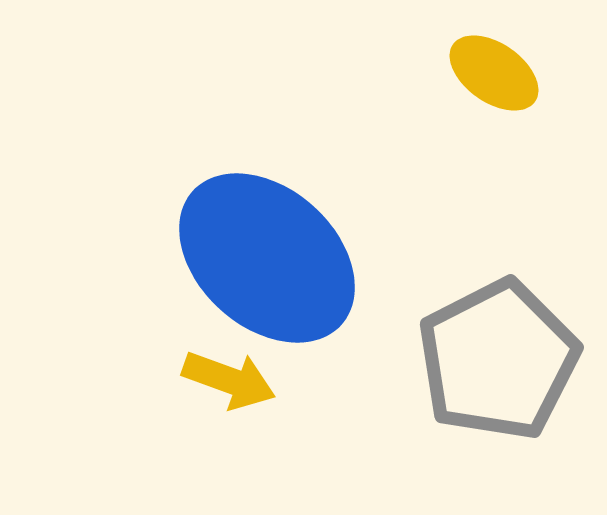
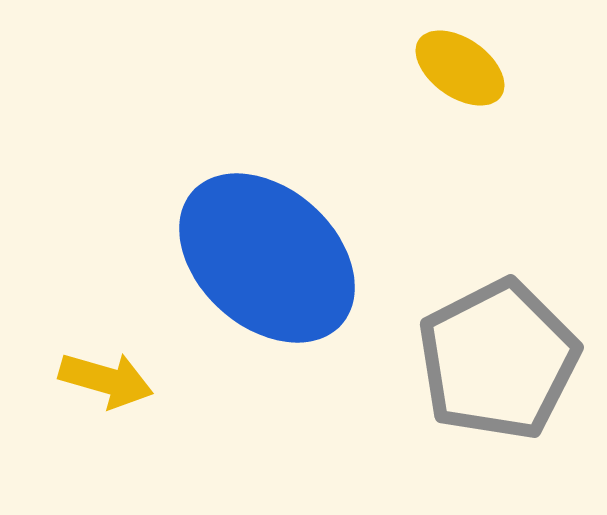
yellow ellipse: moved 34 px left, 5 px up
yellow arrow: moved 123 px left; rotated 4 degrees counterclockwise
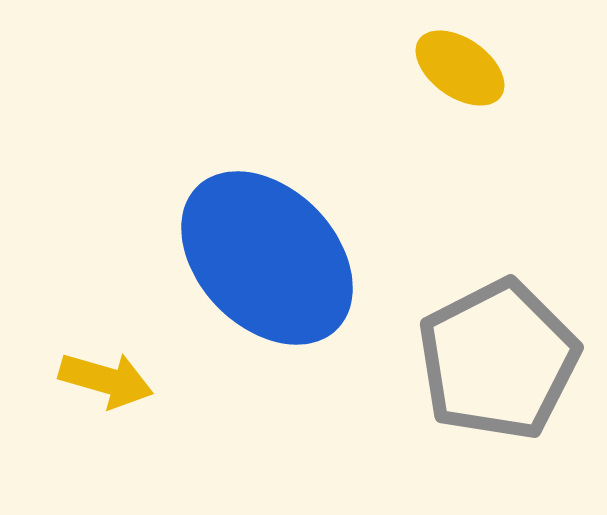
blue ellipse: rotated 4 degrees clockwise
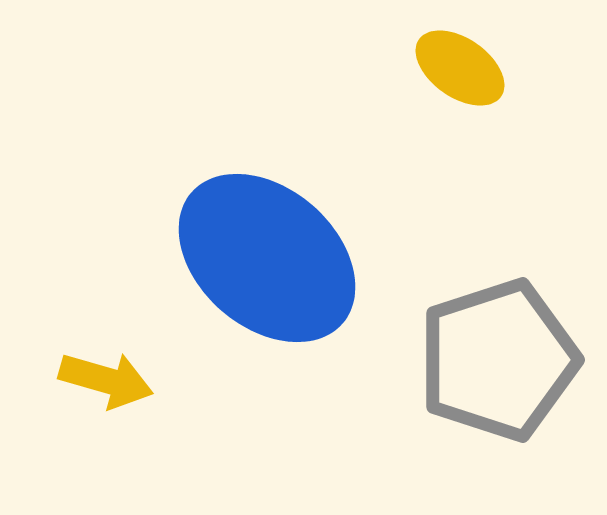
blue ellipse: rotated 5 degrees counterclockwise
gray pentagon: rotated 9 degrees clockwise
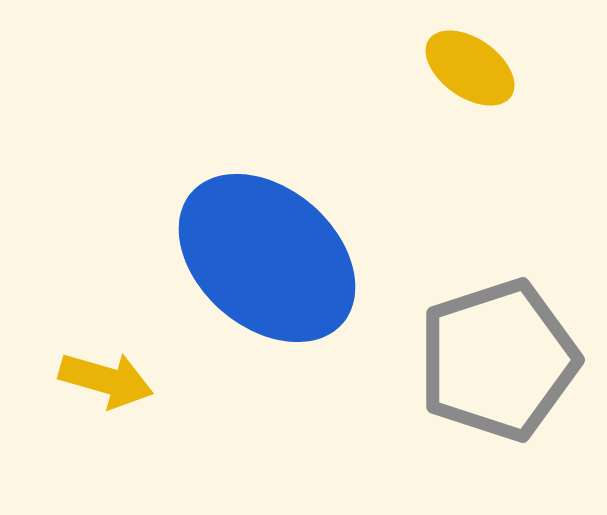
yellow ellipse: moved 10 px right
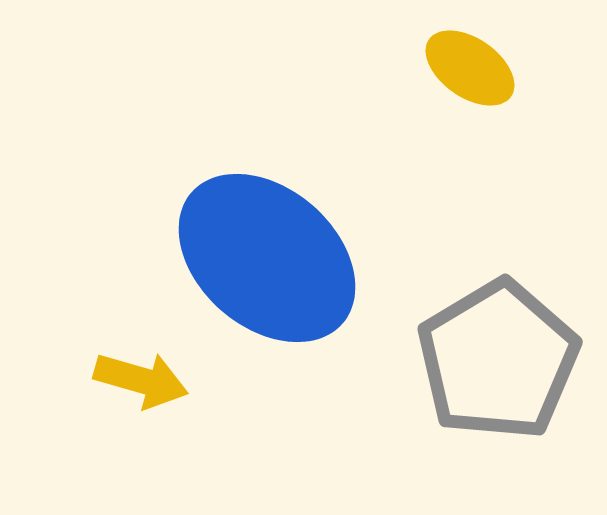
gray pentagon: rotated 13 degrees counterclockwise
yellow arrow: moved 35 px right
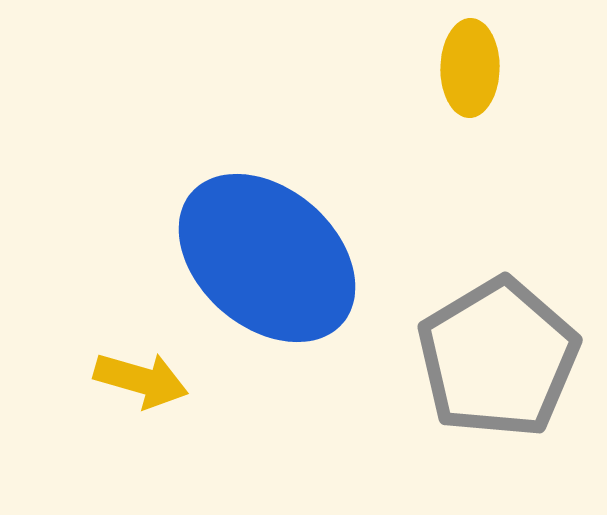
yellow ellipse: rotated 56 degrees clockwise
gray pentagon: moved 2 px up
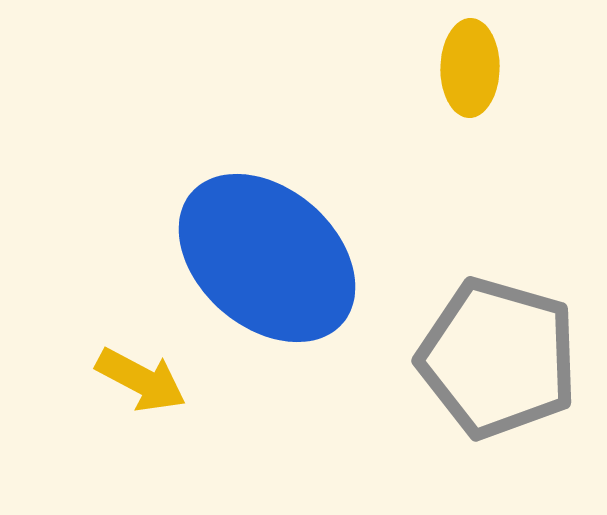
gray pentagon: rotated 25 degrees counterclockwise
yellow arrow: rotated 12 degrees clockwise
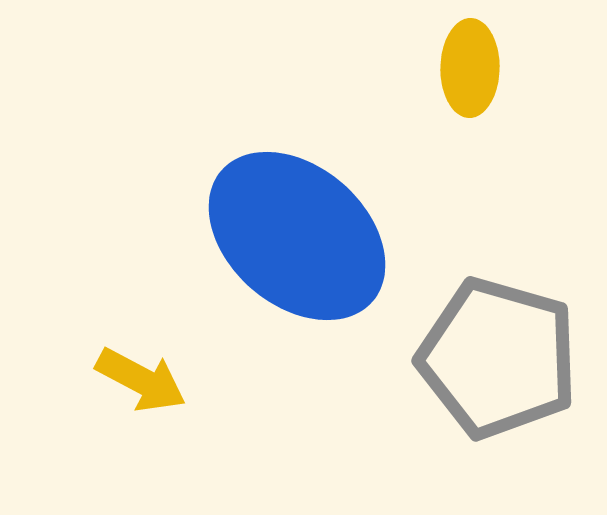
blue ellipse: moved 30 px right, 22 px up
